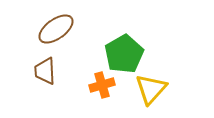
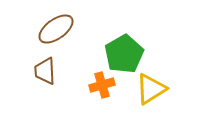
yellow triangle: rotated 16 degrees clockwise
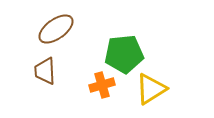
green pentagon: rotated 24 degrees clockwise
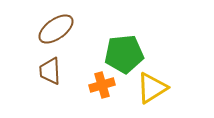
brown trapezoid: moved 5 px right
yellow triangle: moved 1 px right, 1 px up
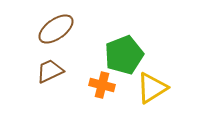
green pentagon: moved 1 px down; rotated 15 degrees counterclockwise
brown trapezoid: rotated 68 degrees clockwise
orange cross: rotated 30 degrees clockwise
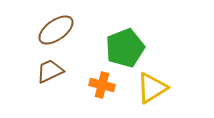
brown ellipse: moved 1 px down
green pentagon: moved 1 px right, 7 px up
